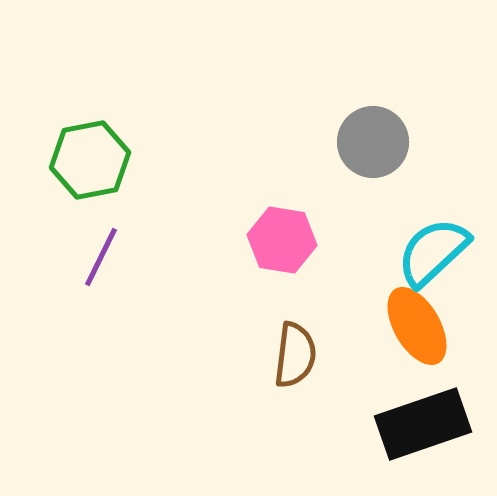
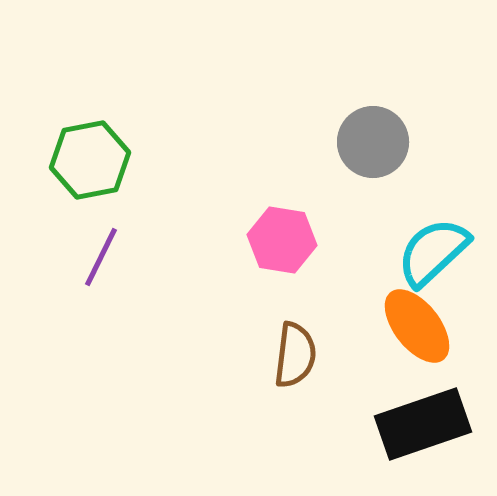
orange ellipse: rotated 8 degrees counterclockwise
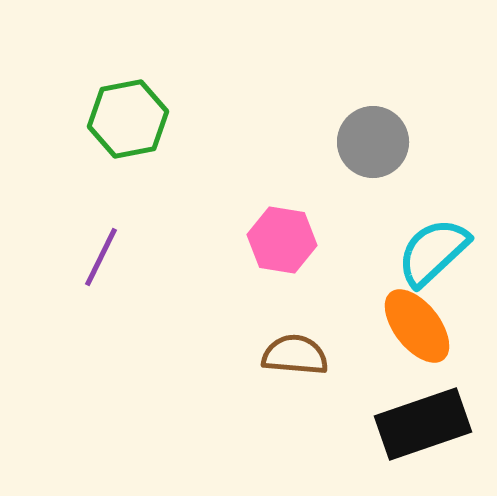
green hexagon: moved 38 px right, 41 px up
brown semicircle: rotated 92 degrees counterclockwise
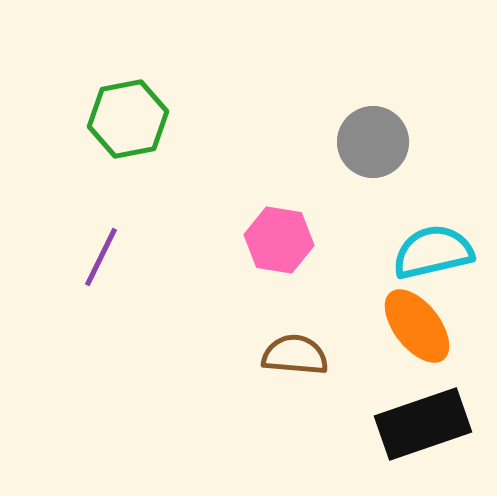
pink hexagon: moved 3 px left
cyan semicircle: rotated 30 degrees clockwise
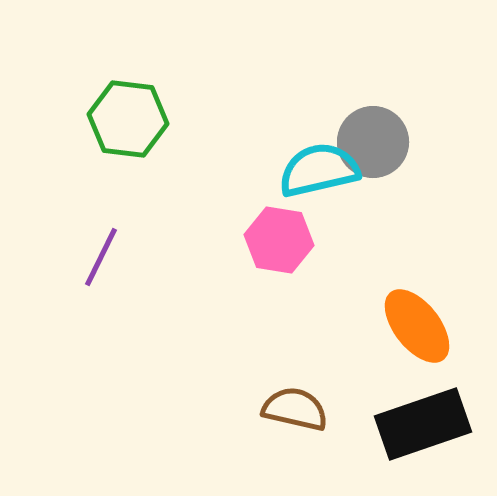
green hexagon: rotated 18 degrees clockwise
cyan semicircle: moved 114 px left, 82 px up
brown semicircle: moved 54 px down; rotated 8 degrees clockwise
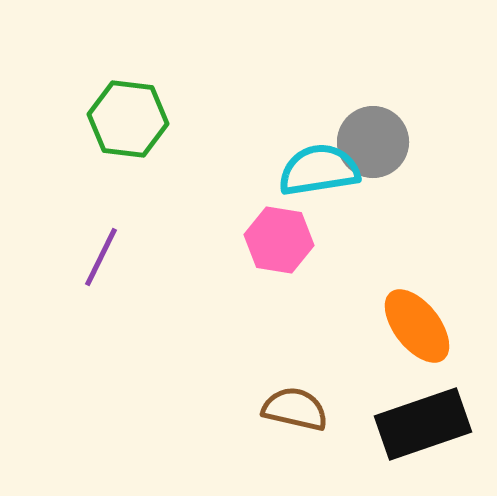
cyan semicircle: rotated 4 degrees clockwise
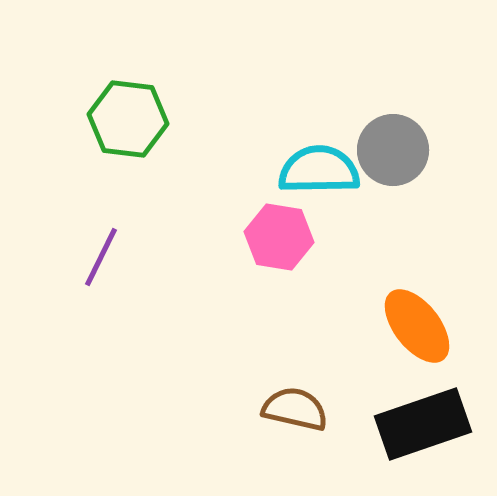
gray circle: moved 20 px right, 8 px down
cyan semicircle: rotated 8 degrees clockwise
pink hexagon: moved 3 px up
